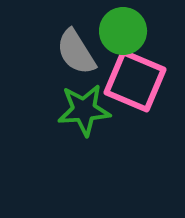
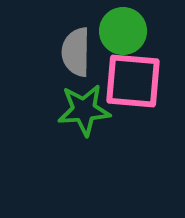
gray semicircle: rotated 33 degrees clockwise
pink square: moved 2 px left; rotated 18 degrees counterclockwise
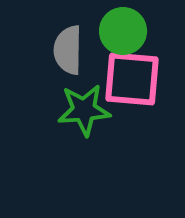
gray semicircle: moved 8 px left, 2 px up
pink square: moved 1 px left, 2 px up
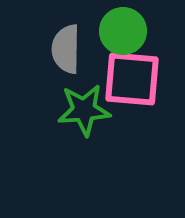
gray semicircle: moved 2 px left, 1 px up
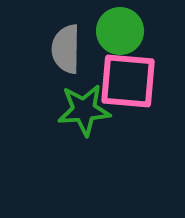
green circle: moved 3 px left
pink square: moved 4 px left, 2 px down
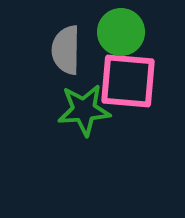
green circle: moved 1 px right, 1 px down
gray semicircle: moved 1 px down
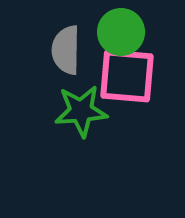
pink square: moved 1 px left, 5 px up
green star: moved 3 px left, 1 px down
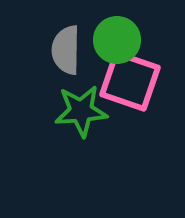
green circle: moved 4 px left, 8 px down
pink square: moved 3 px right, 5 px down; rotated 14 degrees clockwise
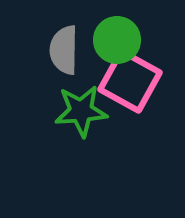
gray semicircle: moved 2 px left
pink square: rotated 10 degrees clockwise
